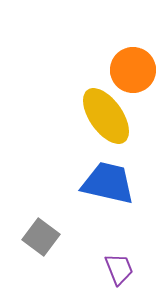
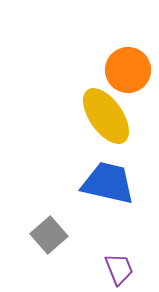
orange circle: moved 5 px left
gray square: moved 8 px right, 2 px up; rotated 12 degrees clockwise
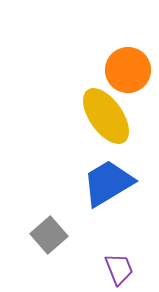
blue trapezoid: rotated 44 degrees counterclockwise
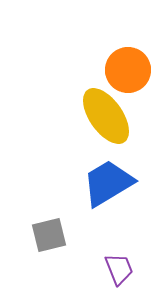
gray square: rotated 27 degrees clockwise
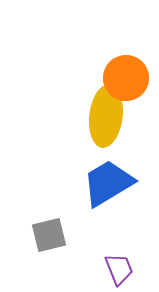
orange circle: moved 2 px left, 8 px down
yellow ellipse: rotated 42 degrees clockwise
